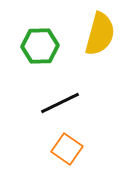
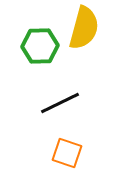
yellow semicircle: moved 16 px left, 6 px up
orange square: moved 4 px down; rotated 16 degrees counterclockwise
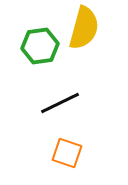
green hexagon: rotated 6 degrees counterclockwise
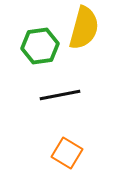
black line: moved 8 px up; rotated 15 degrees clockwise
orange square: rotated 12 degrees clockwise
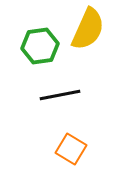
yellow semicircle: moved 4 px right, 1 px down; rotated 9 degrees clockwise
orange square: moved 4 px right, 4 px up
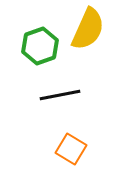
green hexagon: rotated 12 degrees counterclockwise
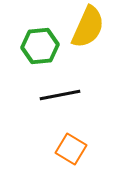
yellow semicircle: moved 2 px up
green hexagon: rotated 15 degrees clockwise
